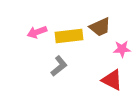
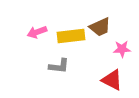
yellow rectangle: moved 2 px right
gray L-shape: rotated 45 degrees clockwise
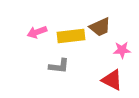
pink star: moved 1 px down
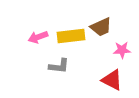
brown trapezoid: moved 1 px right
pink arrow: moved 1 px right, 5 px down
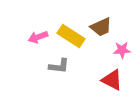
yellow rectangle: rotated 40 degrees clockwise
